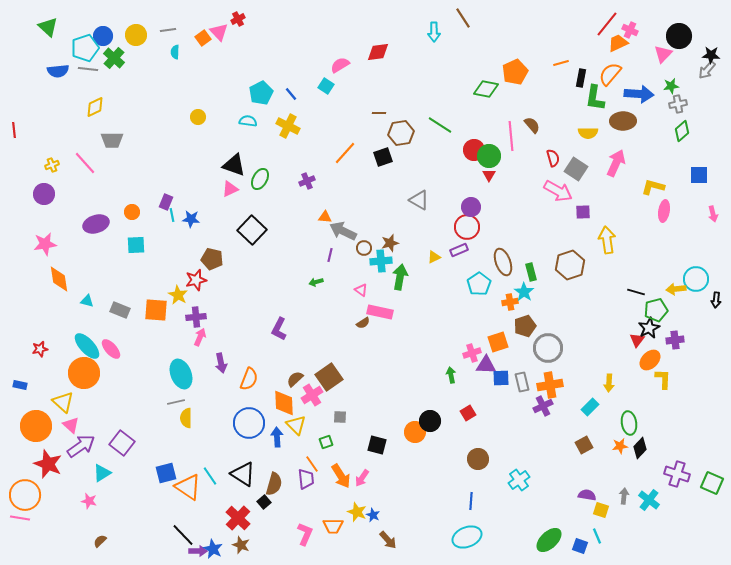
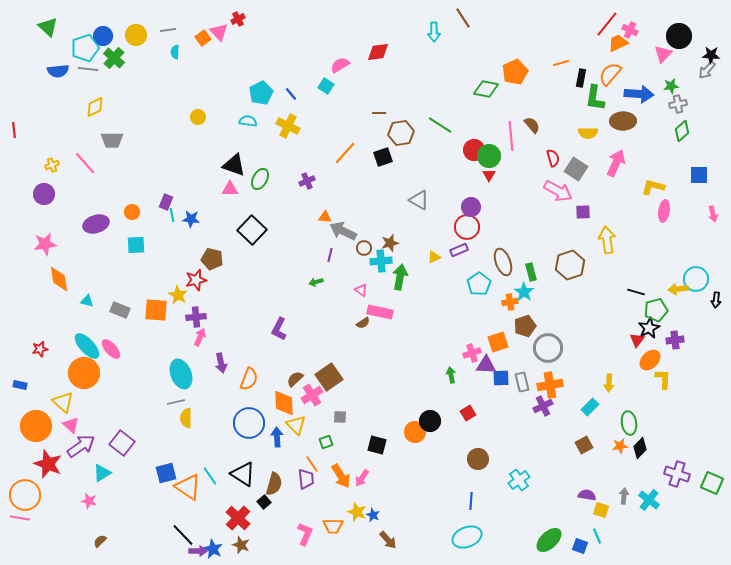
pink triangle at (230, 189): rotated 24 degrees clockwise
yellow arrow at (676, 289): moved 2 px right
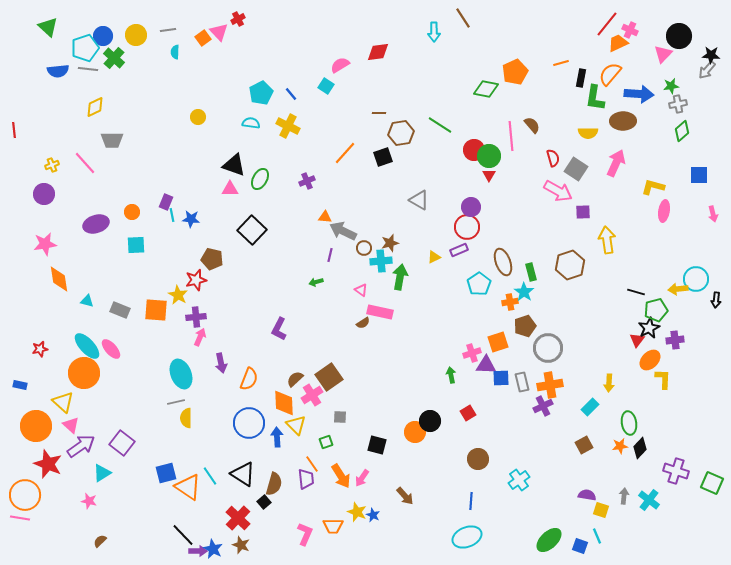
cyan semicircle at (248, 121): moved 3 px right, 2 px down
purple cross at (677, 474): moved 1 px left, 3 px up
brown arrow at (388, 540): moved 17 px right, 44 px up
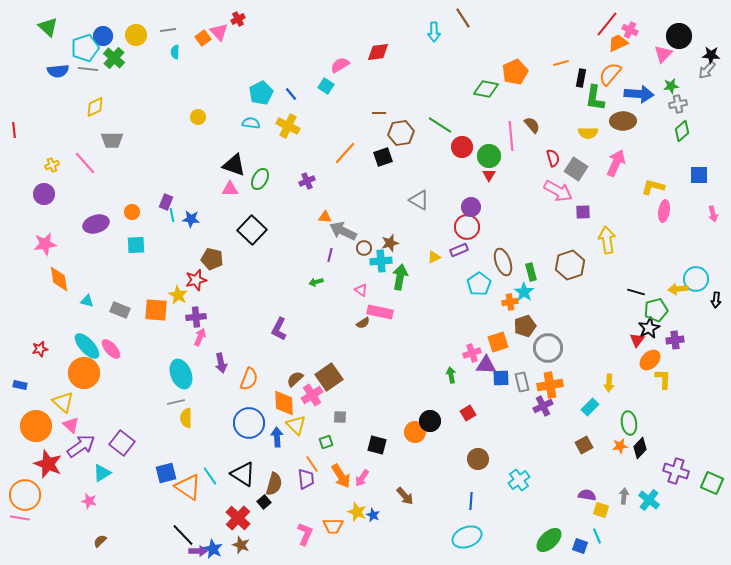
red circle at (474, 150): moved 12 px left, 3 px up
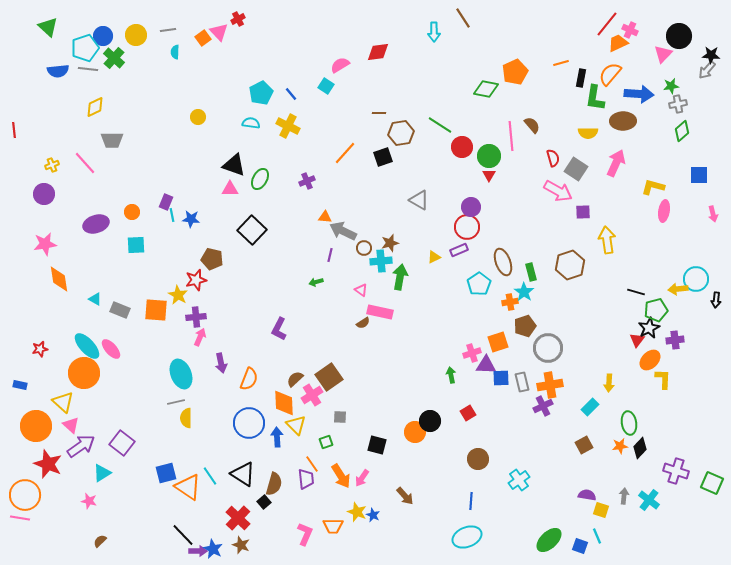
cyan triangle at (87, 301): moved 8 px right, 2 px up; rotated 16 degrees clockwise
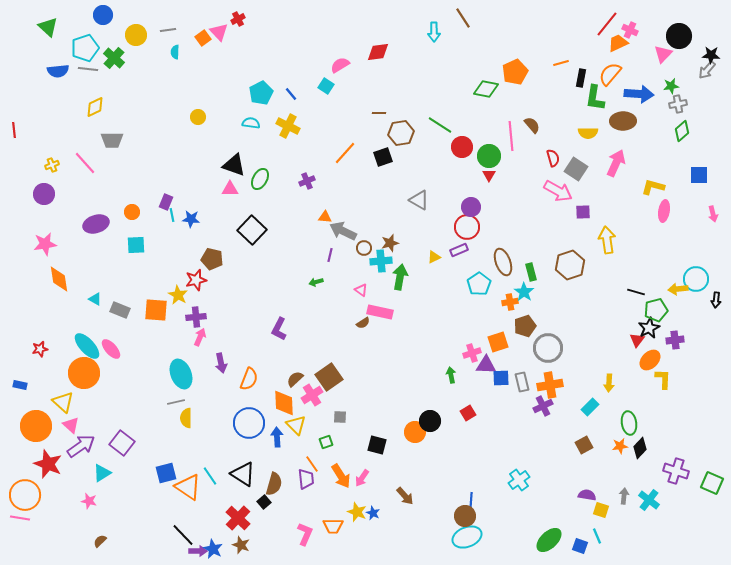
blue circle at (103, 36): moved 21 px up
brown circle at (478, 459): moved 13 px left, 57 px down
blue star at (373, 515): moved 2 px up
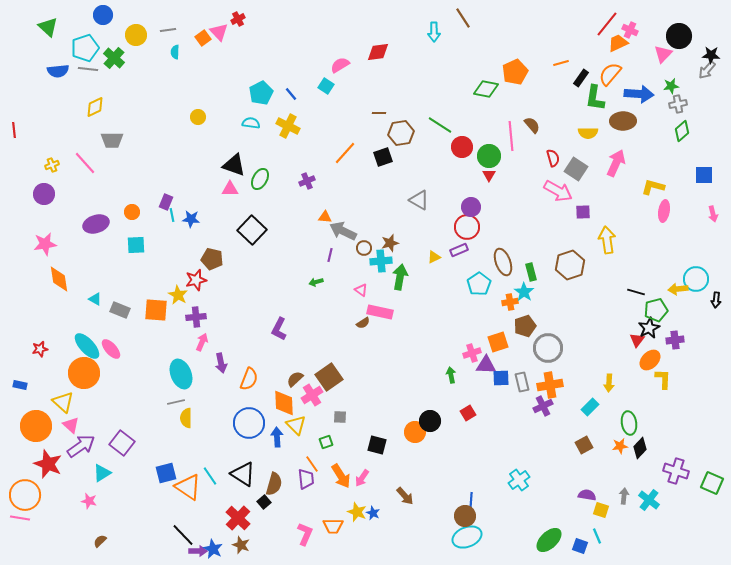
black rectangle at (581, 78): rotated 24 degrees clockwise
blue square at (699, 175): moved 5 px right
pink arrow at (200, 337): moved 2 px right, 5 px down
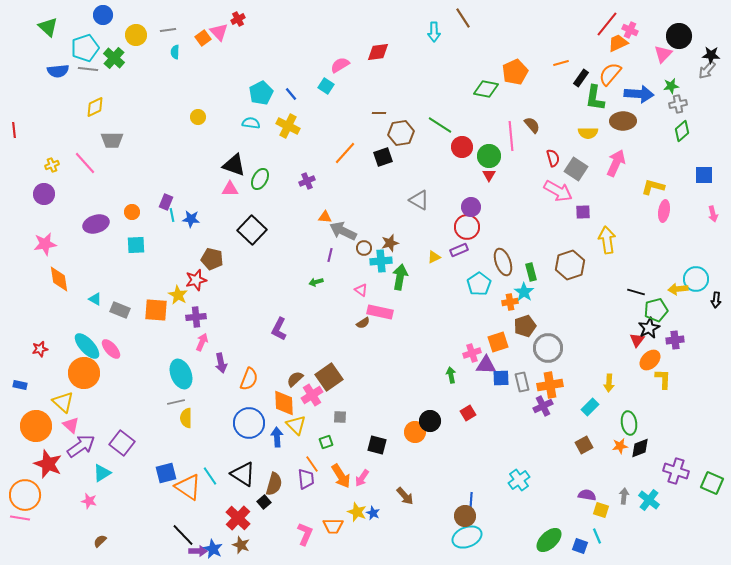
black diamond at (640, 448): rotated 25 degrees clockwise
